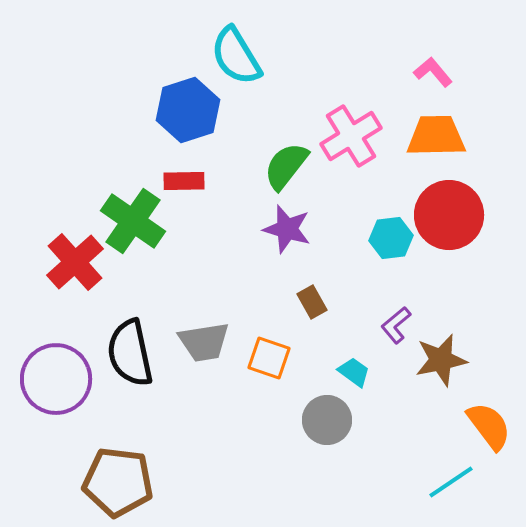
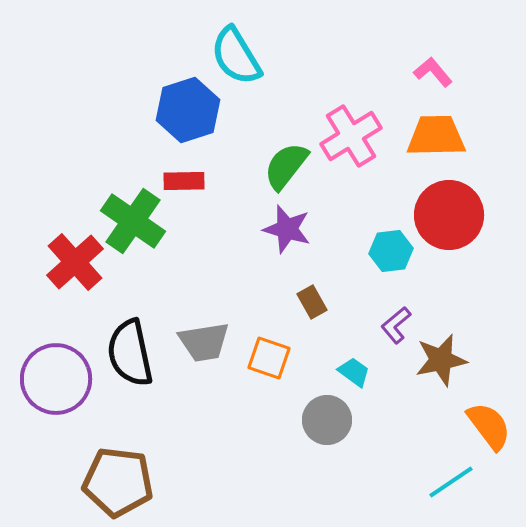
cyan hexagon: moved 13 px down
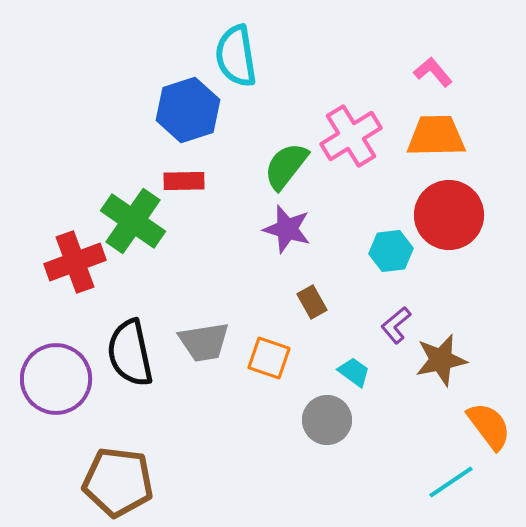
cyan semicircle: rotated 22 degrees clockwise
red cross: rotated 22 degrees clockwise
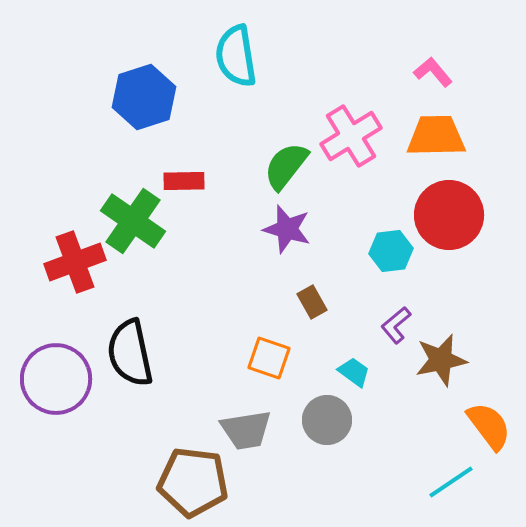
blue hexagon: moved 44 px left, 13 px up
gray trapezoid: moved 42 px right, 88 px down
brown pentagon: moved 75 px right
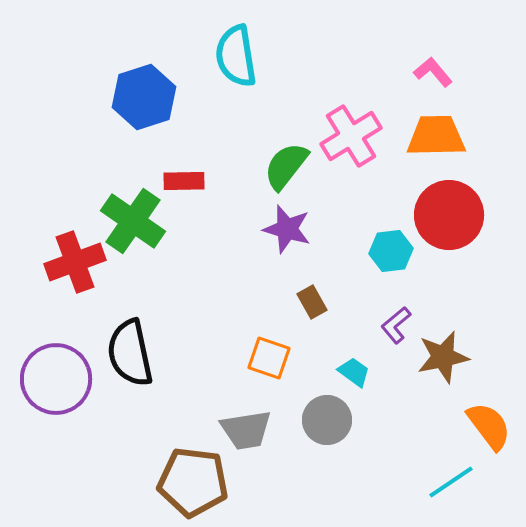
brown star: moved 2 px right, 3 px up
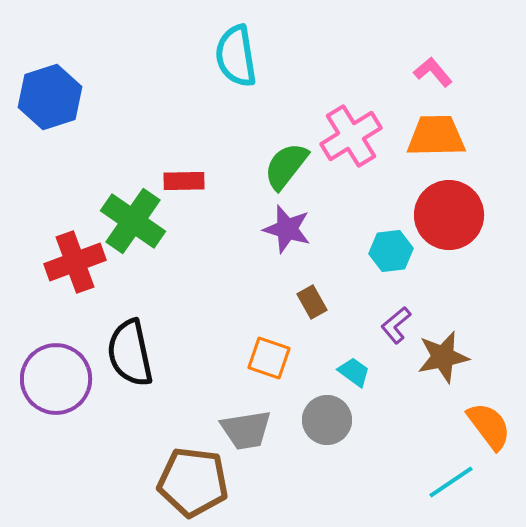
blue hexagon: moved 94 px left
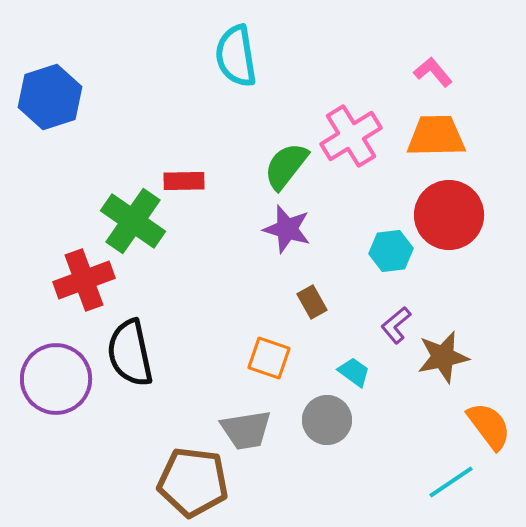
red cross: moved 9 px right, 18 px down
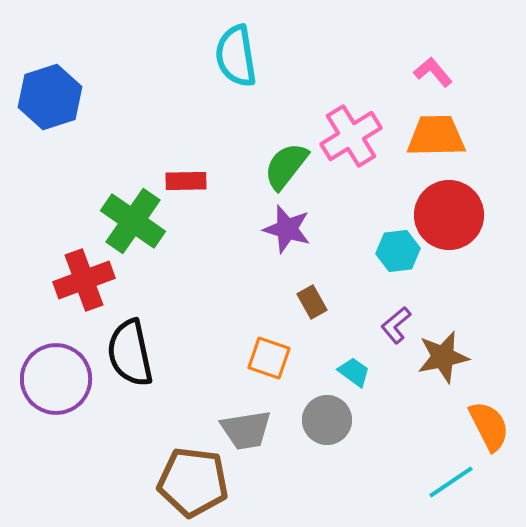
red rectangle: moved 2 px right
cyan hexagon: moved 7 px right
orange semicircle: rotated 10 degrees clockwise
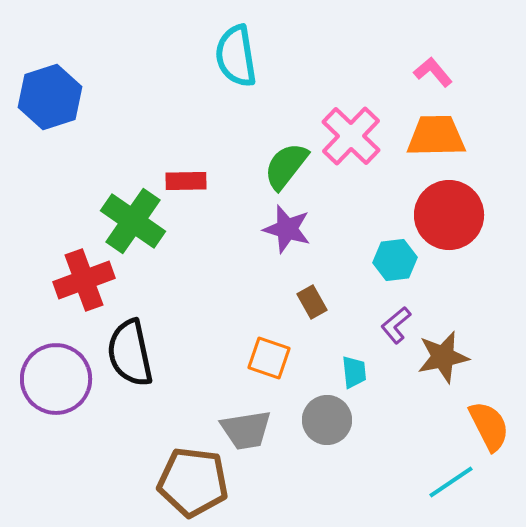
pink cross: rotated 14 degrees counterclockwise
cyan hexagon: moved 3 px left, 9 px down
cyan trapezoid: rotated 48 degrees clockwise
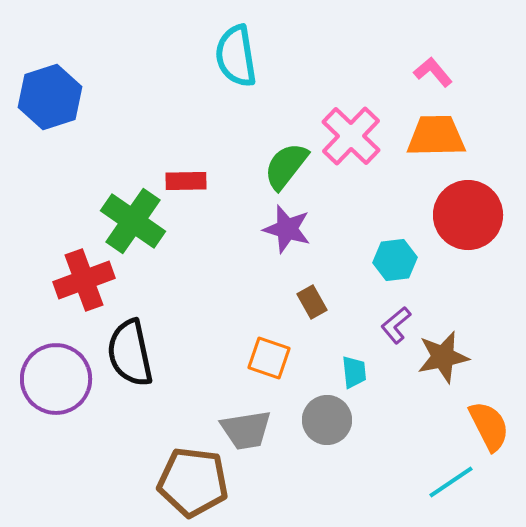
red circle: moved 19 px right
